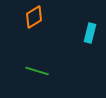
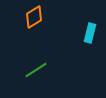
green line: moved 1 px left, 1 px up; rotated 50 degrees counterclockwise
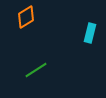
orange diamond: moved 8 px left
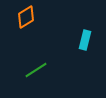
cyan rectangle: moved 5 px left, 7 px down
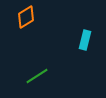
green line: moved 1 px right, 6 px down
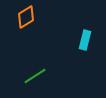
green line: moved 2 px left
